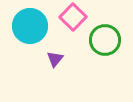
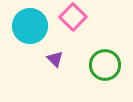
green circle: moved 25 px down
purple triangle: rotated 24 degrees counterclockwise
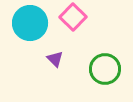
cyan circle: moved 3 px up
green circle: moved 4 px down
